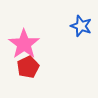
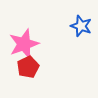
pink star: rotated 16 degrees clockwise
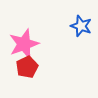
red pentagon: moved 1 px left
